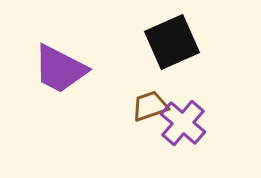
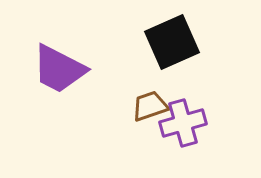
purple trapezoid: moved 1 px left
purple cross: rotated 33 degrees clockwise
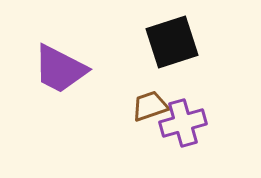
black square: rotated 6 degrees clockwise
purple trapezoid: moved 1 px right
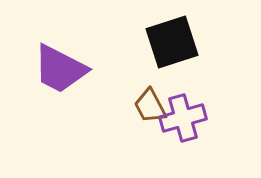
brown trapezoid: rotated 99 degrees counterclockwise
purple cross: moved 5 px up
